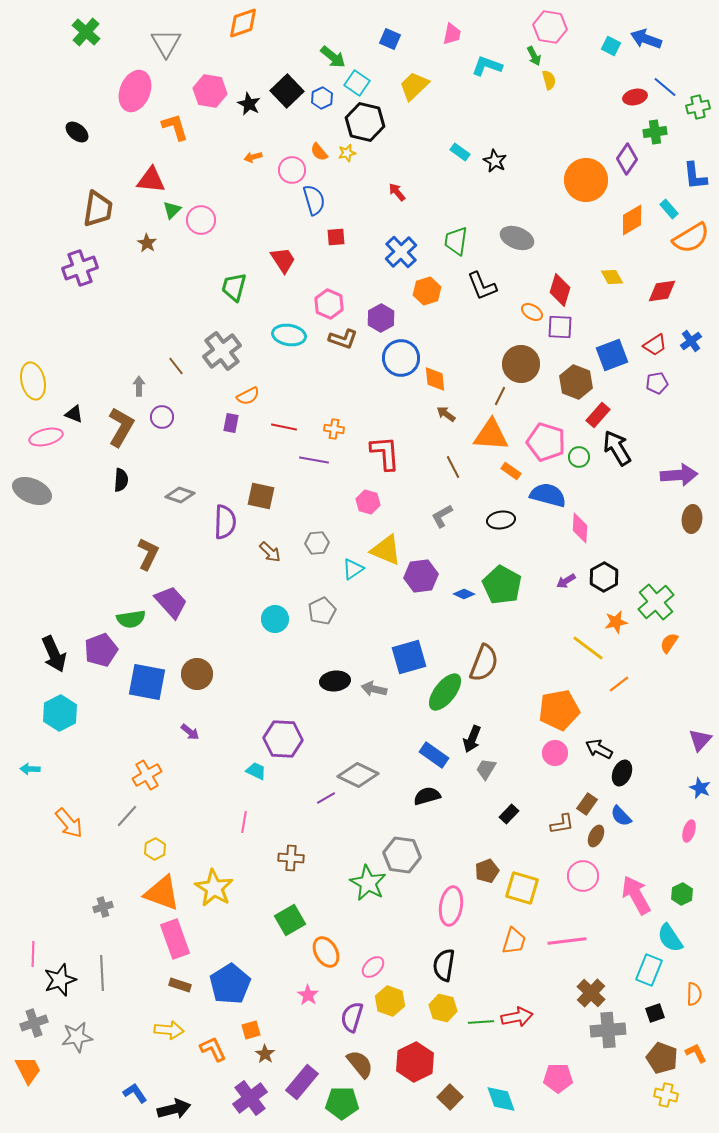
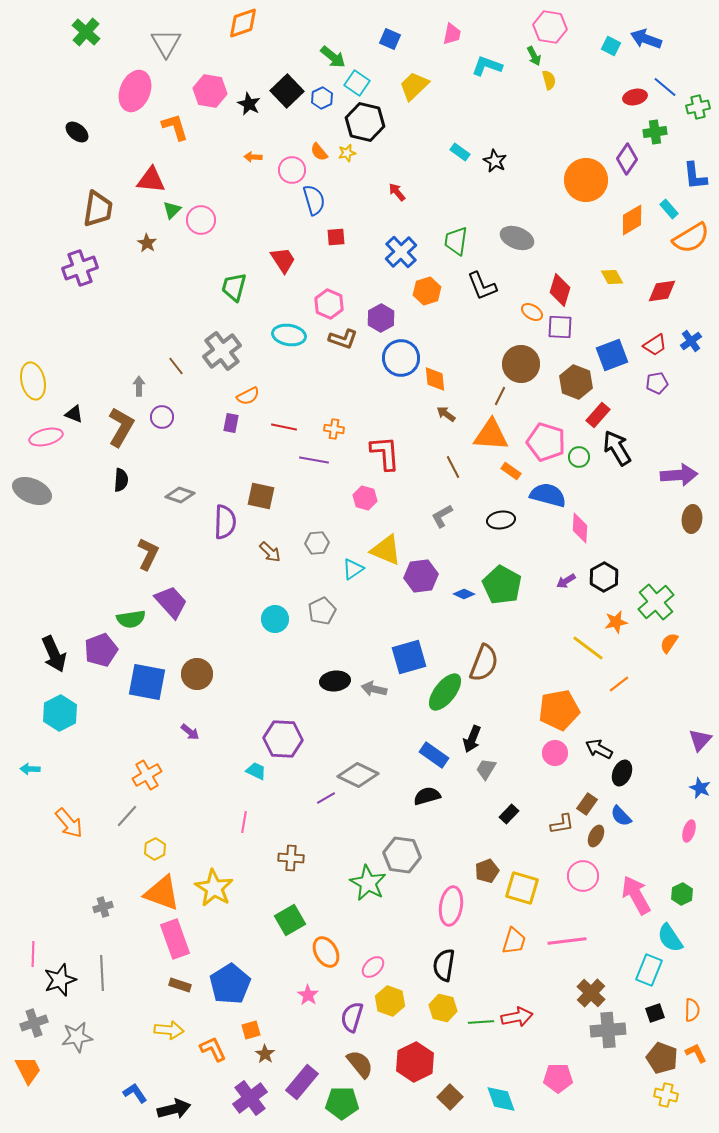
orange arrow at (253, 157): rotated 18 degrees clockwise
pink hexagon at (368, 502): moved 3 px left, 4 px up
orange semicircle at (694, 994): moved 2 px left, 16 px down
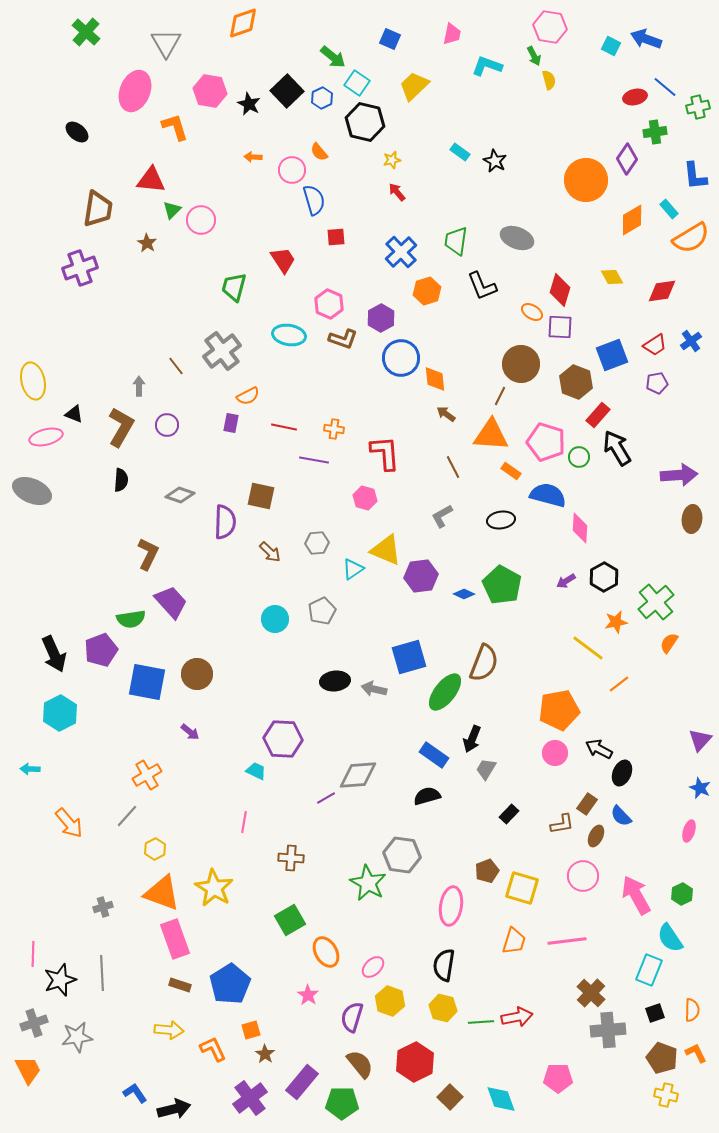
yellow star at (347, 153): moved 45 px right, 7 px down
purple circle at (162, 417): moved 5 px right, 8 px down
gray diamond at (358, 775): rotated 30 degrees counterclockwise
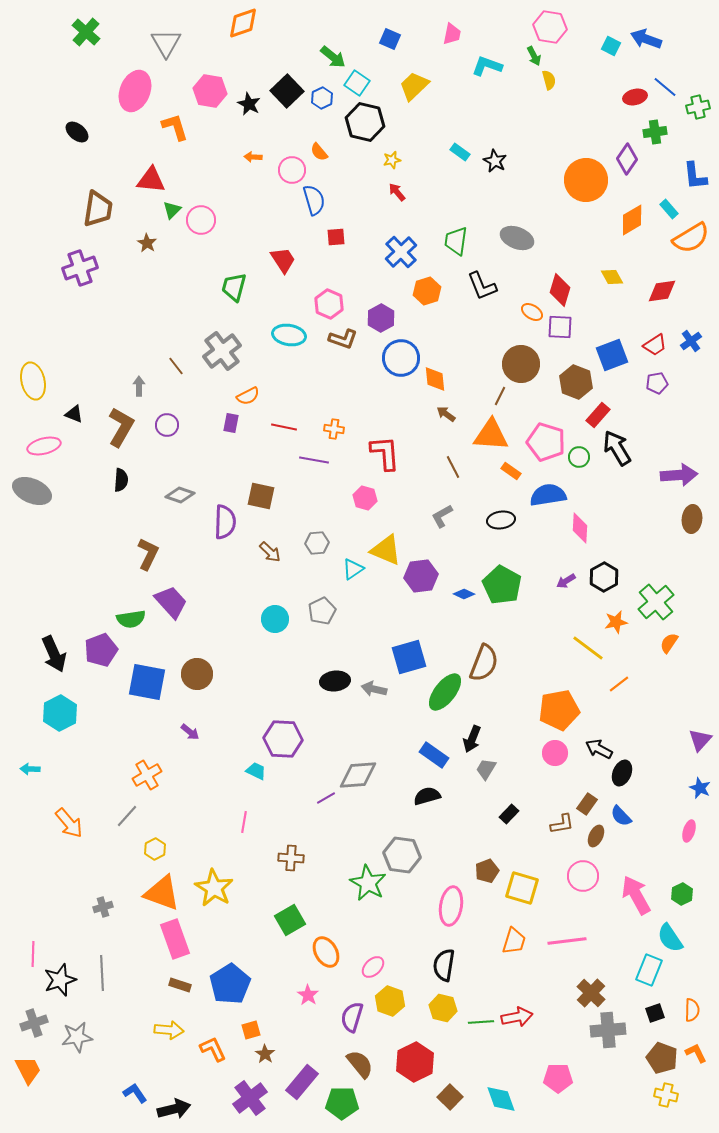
pink ellipse at (46, 437): moved 2 px left, 9 px down
blue semicircle at (548, 495): rotated 24 degrees counterclockwise
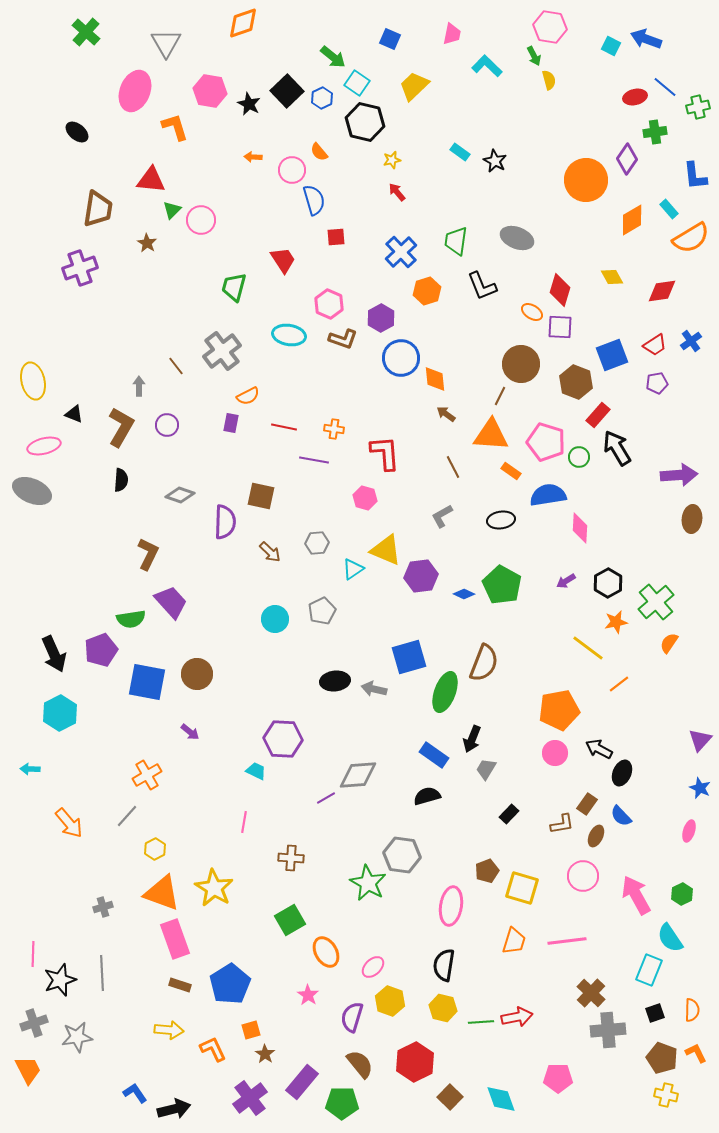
cyan L-shape at (487, 66): rotated 24 degrees clockwise
black hexagon at (604, 577): moved 4 px right, 6 px down
green ellipse at (445, 692): rotated 18 degrees counterclockwise
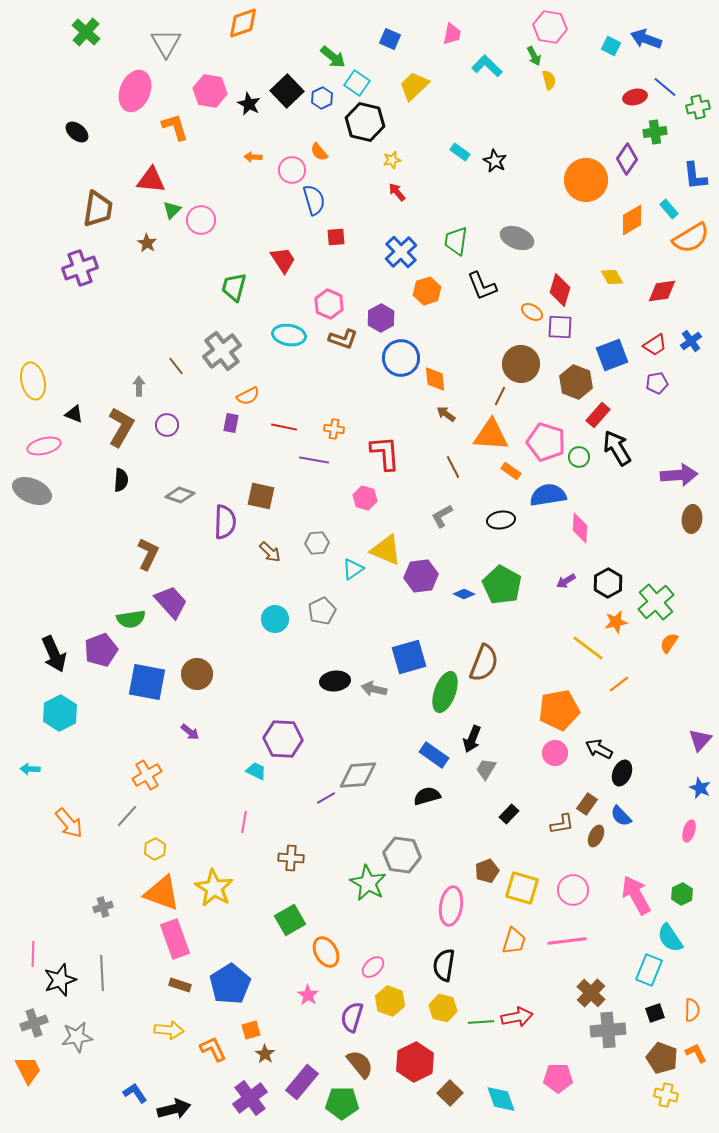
pink circle at (583, 876): moved 10 px left, 14 px down
brown square at (450, 1097): moved 4 px up
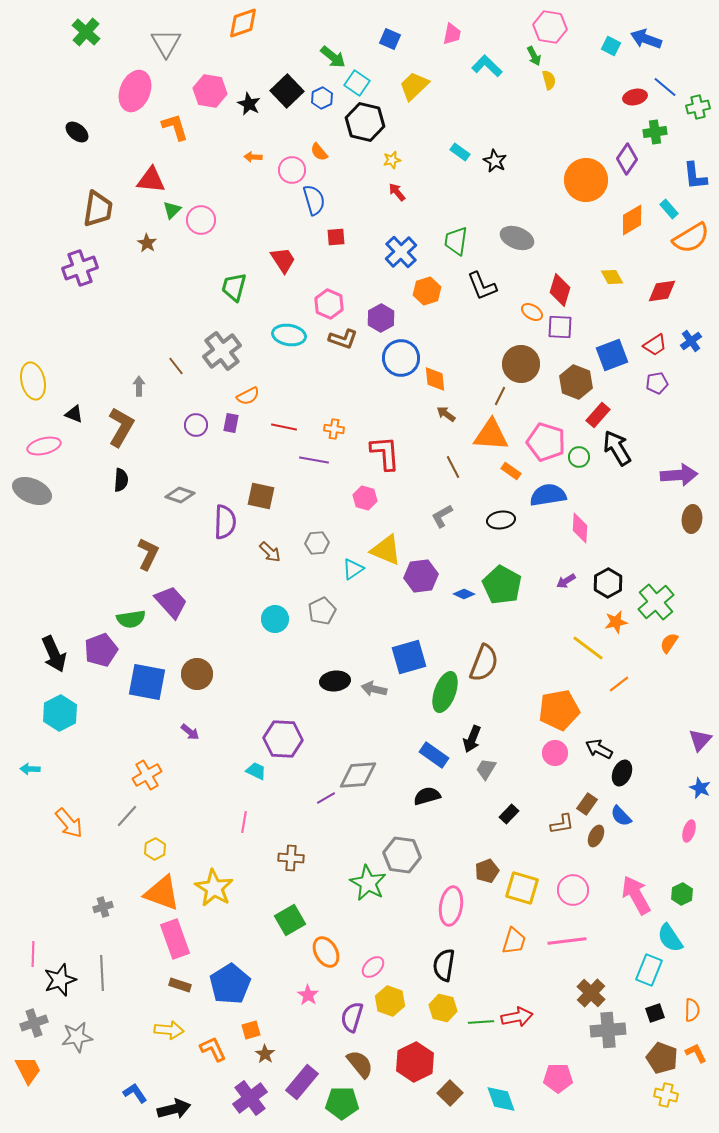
purple circle at (167, 425): moved 29 px right
